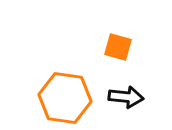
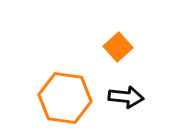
orange square: rotated 32 degrees clockwise
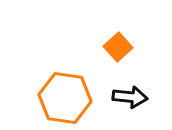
black arrow: moved 4 px right
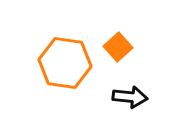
orange hexagon: moved 35 px up
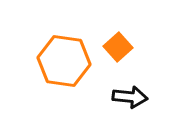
orange hexagon: moved 1 px left, 2 px up
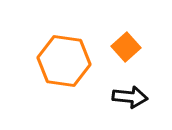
orange square: moved 8 px right
